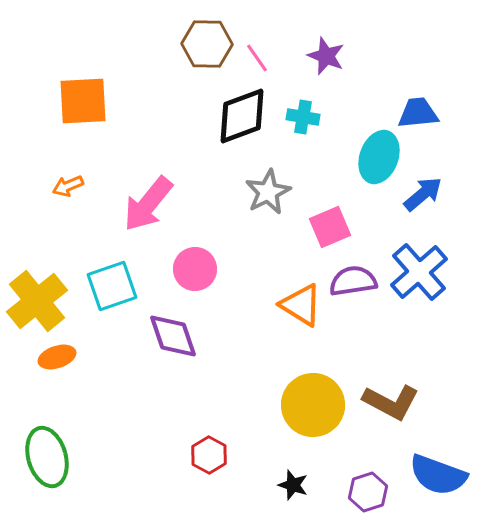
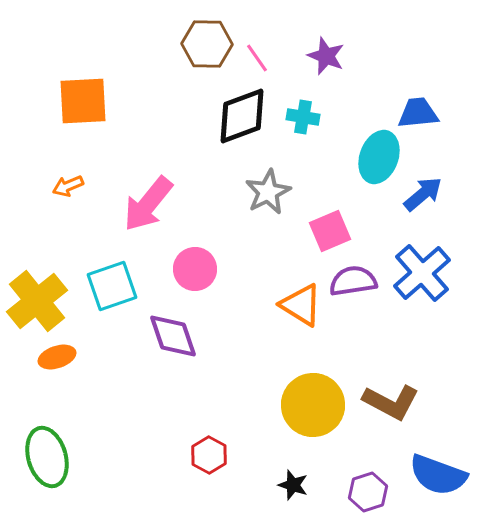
pink square: moved 4 px down
blue cross: moved 3 px right, 1 px down
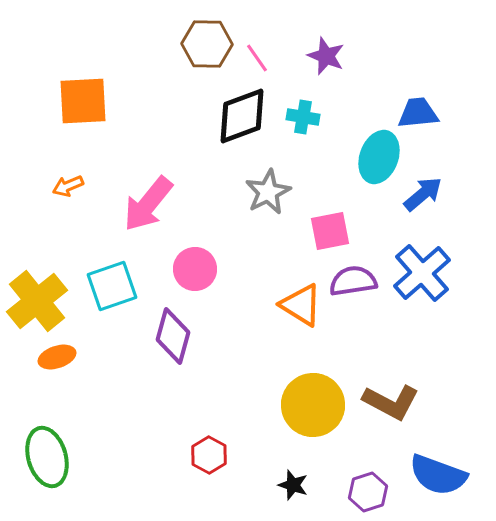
pink square: rotated 12 degrees clockwise
purple diamond: rotated 34 degrees clockwise
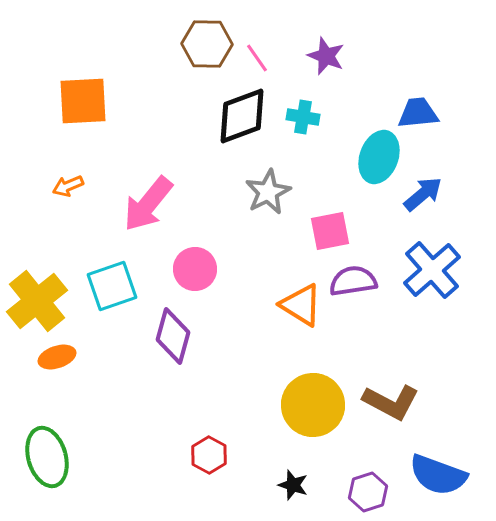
blue cross: moved 10 px right, 3 px up
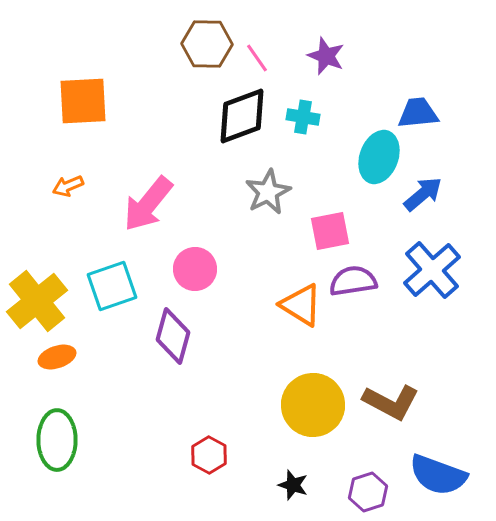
green ellipse: moved 10 px right, 17 px up; rotated 16 degrees clockwise
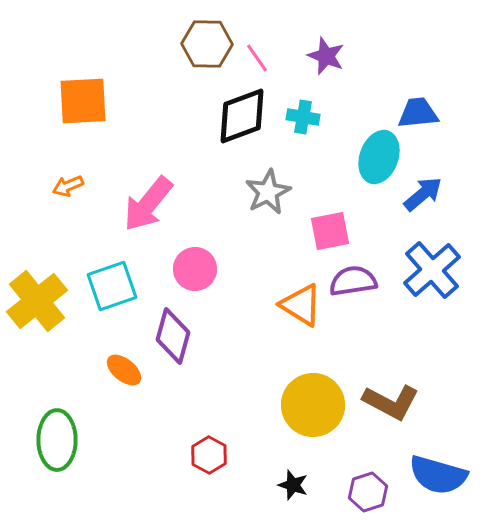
orange ellipse: moved 67 px right, 13 px down; rotated 57 degrees clockwise
blue semicircle: rotated 4 degrees counterclockwise
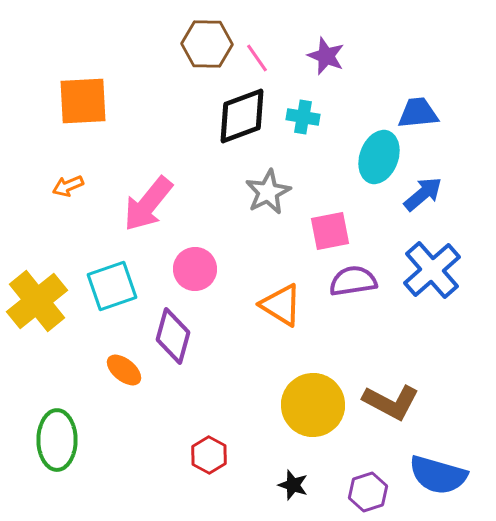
orange triangle: moved 20 px left
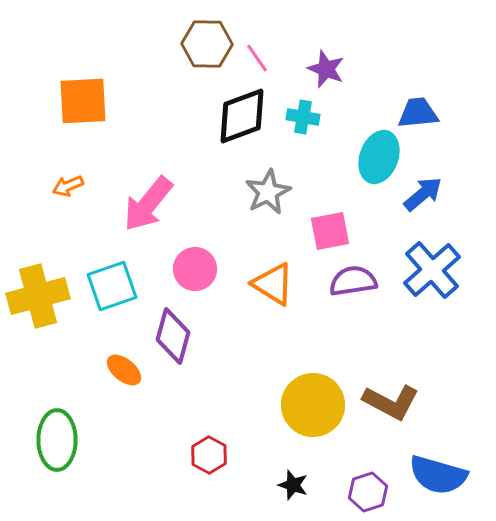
purple star: moved 13 px down
yellow cross: moved 1 px right, 5 px up; rotated 24 degrees clockwise
orange triangle: moved 8 px left, 21 px up
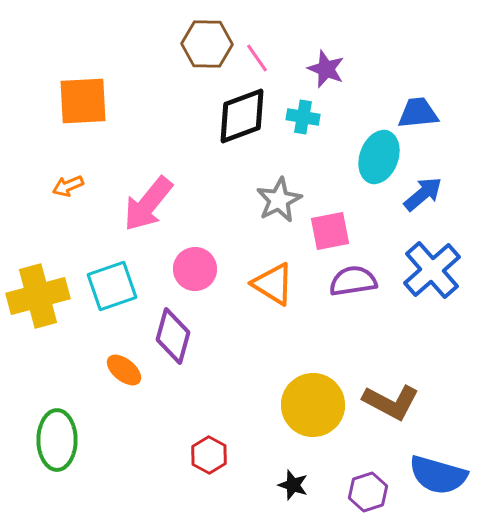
gray star: moved 11 px right, 8 px down
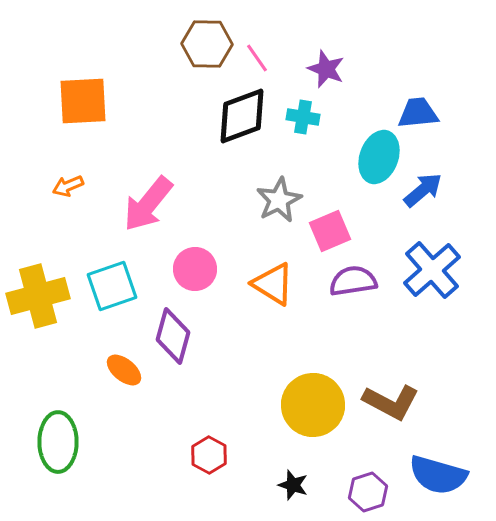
blue arrow: moved 4 px up
pink square: rotated 12 degrees counterclockwise
green ellipse: moved 1 px right, 2 px down
